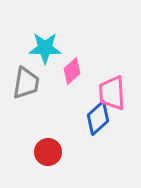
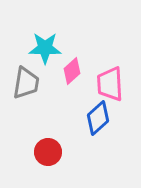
pink trapezoid: moved 2 px left, 9 px up
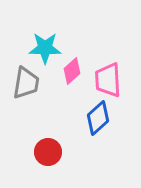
pink trapezoid: moved 2 px left, 4 px up
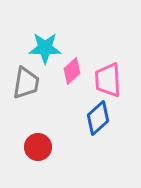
red circle: moved 10 px left, 5 px up
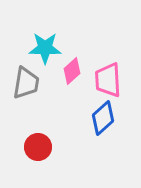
blue diamond: moved 5 px right
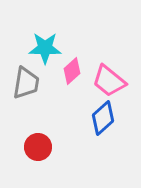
pink trapezoid: moved 1 px right, 1 px down; rotated 48 degrees counterclockwise
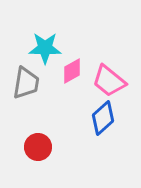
pink diamond: rotated 12 degrees clockwise
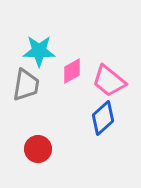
cyan star: moved 6 px left, 3 px down
gray trapezoid: moved 2 px down
red circle: moved 2 px down
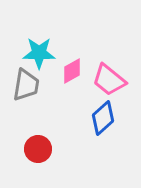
cyan star: moved 2 px down
pink trapezoid: moved 1 px up
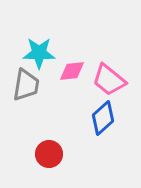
pink diamond: rotated 24 degrees clockwise
red circle: moved 11 px right, 5 px down
